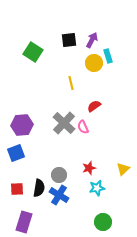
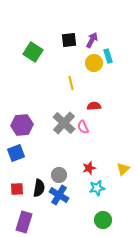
red semicircle: rotated 32 degrees clockwise
green circle: moved 2 px up
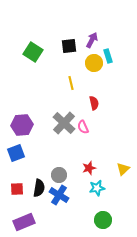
black square: moved 6 px down
red semicircle: moved 3 px up; rotated 80 degrees clockwise
purple rectangle: rotated 50 degrees clockwise
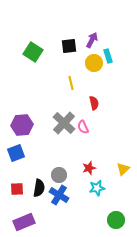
green circle: moved 13 px right
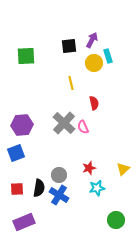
green square: moved 7 px left, 4 px down; rotated 36 degrees counterclockwise
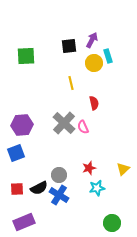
black semicircle: rotated 54 degrees clockwise
green circle: moved 4 px left, 3 px down
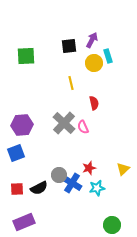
blue cross: moved 13 px right, 12 px up
green circle: moved 2 px down
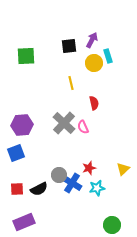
black semicircle: moved 1 px down
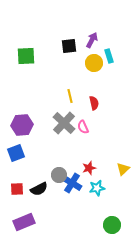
cyan rectangle: moved 1 px right
yellow line: moved 1 px left, 13 px down
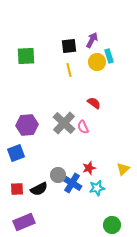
yellow circle: moved 3 px right, 1 px up
yellow line: moved 1 px left, 26 px up
red semicircle: rotated 40 degrees counterclockwise
purple hexagon: moved 5 px right
gray circle: moved 1 px left
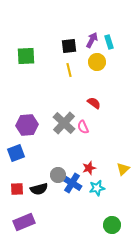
cyan rectangle: moved 14 px up
black semicircle: rotated 12 degrees clockwise
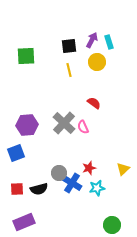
gray circle: moved 1 px right, 2 px up
